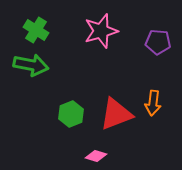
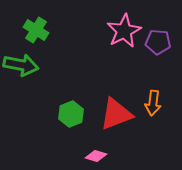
pink star: moved 23 px right; rotated 12 degrees counterclockwise
green arrow: moved 10 px left
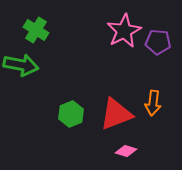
pink diamond: moved 30 px right, 5 px up
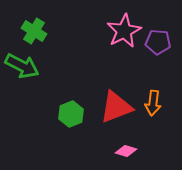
green cross: moved 2 px left, 1 px down
green arrow: moved 1 px right, 1 px down; rotated 16 degrees clockwise
red triangle: moved 7 px up
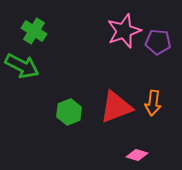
pink star: rotated 8 degrees clockwise
green hexagon: moved 2 px left, 2 px up
pink diamond: moved 11 px right, 4 px down
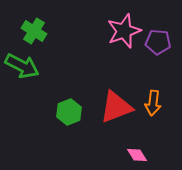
pink diamond: rotated 40 degrees clockwise
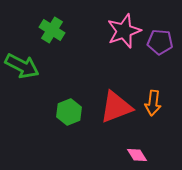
green cross: moved 18 px right, 1 px up
purple pentagon: moved 2 px right
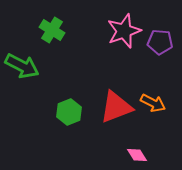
orange arrow: rotated 70 degrees counterclockwise
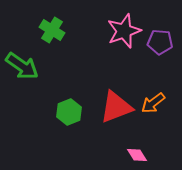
green arrow: rotated 8 degrees clockwise
orange arrow: rotated 115 degrees clockwise
